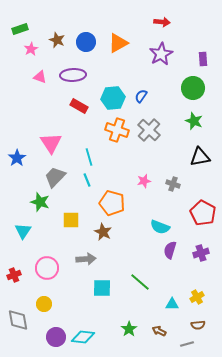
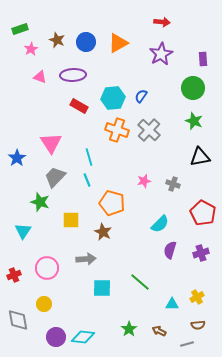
cyan semicircle at (160, 227): moved 3 px up; rotated 66 degrees counterclockwise
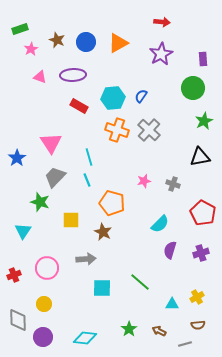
green star at (194, 121): moved 10 px right; rotated 24 degrees clockwise
gray diamond at (18, 320): rotated 10 degrees clockwise
purple circle at (56, 337): moved 13 px left
cyan diamond at (83, 337): moved 2 px right, 1 px down
gray line at (187, 344): moved 2 px left
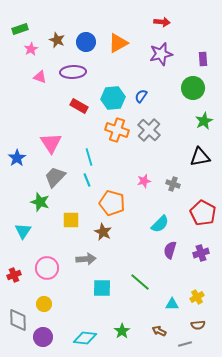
purple star at (161, 54): rotated 15 degrees clockwise
purple ellipse at (73, 75): moved 3 px up
green star at (129, 329): moved 7 px left, 2 px down
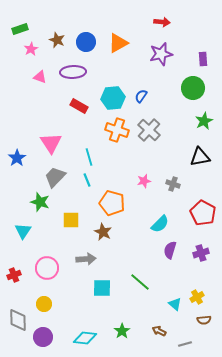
cyan triangle at (172, 304): moved 3 px right; rotated 40 degrees clockwise
brown semicircle at (198, 325): moved 6 px right, 5 px up
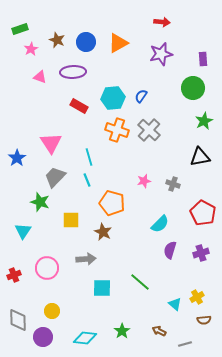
yellow circle at (44, 304): moved 8 px right, 7 px down
